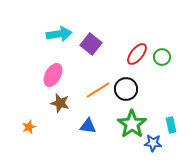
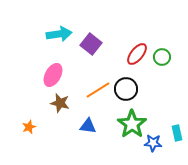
cyan rectangle: moved 6 px right, 8 px down
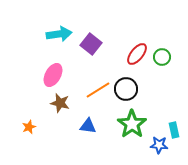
cyan rectangle: moved 3 px left, 3 px up
blue star: moved 6 px right, 2 px down
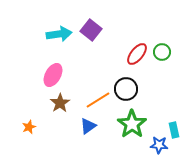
purple square: moved 14 px up
green circle: moved 5 px up
orange line: moved 10 px down
brown star: rotated 24 degrees clockwise
blue triangle: rotated 42 degrees counterclockwise
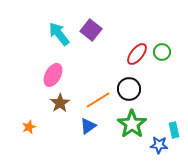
cyan arrow: rotated 120 degrees counterclockwise
black circle: moved 3 px right
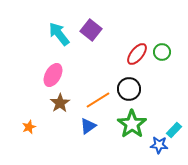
cyan rectangle: rotated 56 degrees clockwise
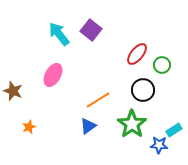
green circle: moved 13 px down
black circle: moved 14 px right, 1 px down
brown star: moved 47 px left, 12 px up; rotated 18 degrees counterclockwise
cyan rectangle: rotated 14 degrees clockwise
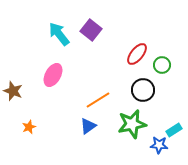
green star: rotated 24 degrees clockwise
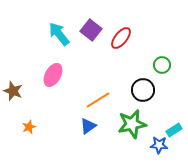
red ellipse: moved 16 px left, 16 px up
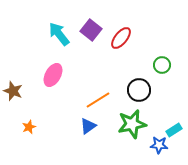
black circle: moved 4 px left
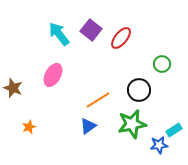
green circle: moved 1 px up
brown star: moved 3 px up
blue star: rotated 12 degrees counterclockwise
